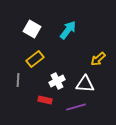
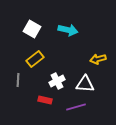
cyan arrow: rotated 66 degrees clockwise
yellow arrow: rotated 28 degrees clockwise
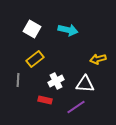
white cross: moved 1 px left
purple line: rotated 18 degrees counterclockwise
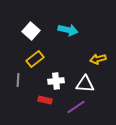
white square: moved 1 px left, 2 px down; rotated 12 degrees clockwise
white cross: rotated 21 degrees clockwise
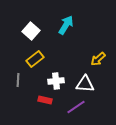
cyan arrow: moved 2 px left, 5 px up; rotated 72 degrees counterclockwise
yellow arrow: rotated 28 degrees counterclockwise
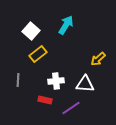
yellow rectangle: moved 3 px right, 5 px up
purple line: moved 5 px left, 1 px down
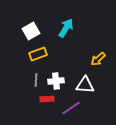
cyan arrow: moved 3 px down
white square: rotated 18 degrees clockwise
yellow rectangle: rotated 18 degrees clockwise
gray line: moved 18 px right
white triangle: moved 1 px down
red rectangle: moved 2 px right, 1 px up; rotated 16 degrees counterclockwise
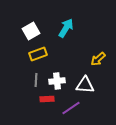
white cross: moved 1 px right
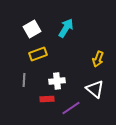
white square: moved 1 px right, 2 px up
yellow arrow: rotated 28 degrees counterclockwise
gray line: moved 12 px left
white triangle: moved 10 px right, 4 px down; rotated 36 degrees clockwise
